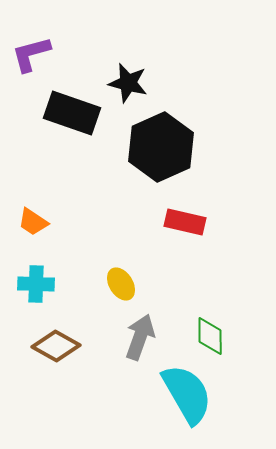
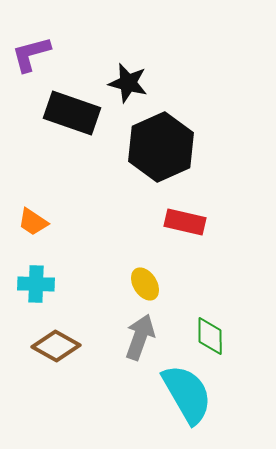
yellow ellipse: moved 24 px right
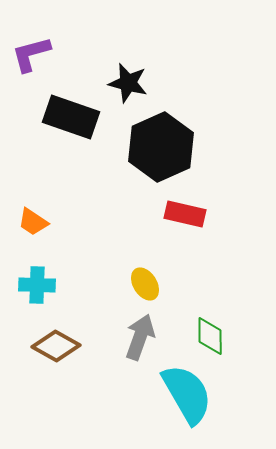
black rectangle: moved 1 px left, 4 px down
red rectangle: moved 8 px up
cyan cross: moved 1 px right, 1 px down
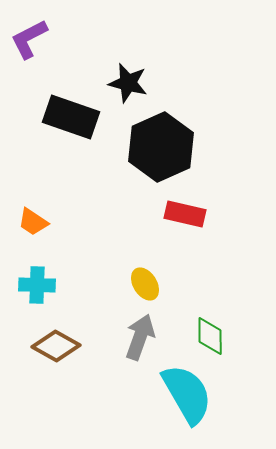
purple L-shape: moved 2 px left, 15 px up; rotated 12 degrees counterclockwise
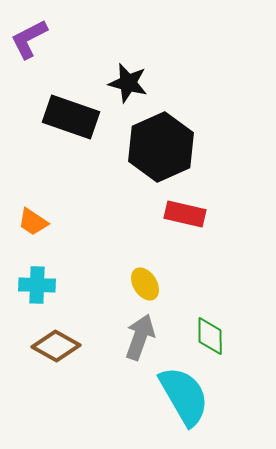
cyan semicircle: moved 3 px left, 2 px down
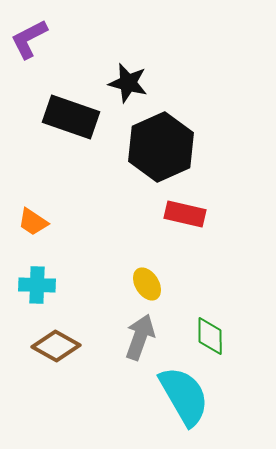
yellow ellipse: moved 2 px right
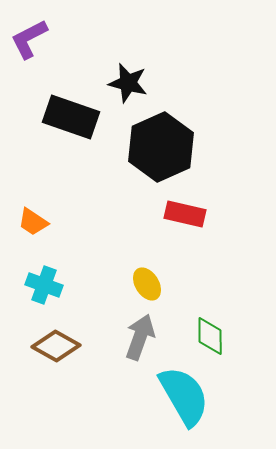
cyan cross: moved 7 px right; rotated 18 degrees clockwise
